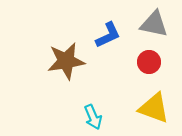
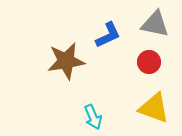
gray triangle: moved 1 px right
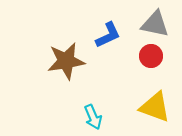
red circle: moved 2 px right, 6 px up
yellow triangle: moved 1 px right, 1 px up
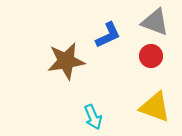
gray triangle: moved 2 px up; rotated 8 degrees clockwise
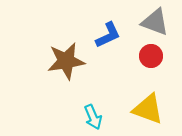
yellow triangle: moved 7 px left, 2 px down
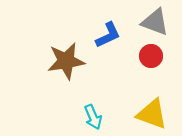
yellow triangle: moved 4 px right, 5 px down
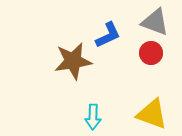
red circle: moved 3 px up
brown star: moved 7 px right
cyan arrow: rotated 25 degrees clockwise
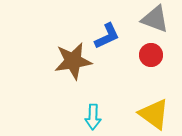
gray triangle: moved 3 px up
blue L-shape: moved 1 px left, 1 px down
red circle: moved 2 px down
yellow triangle: moved 2 px right; rotated 16 degrees clockwise
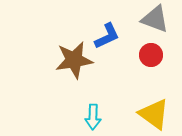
brown star: moved 1 px right, 1 px up
